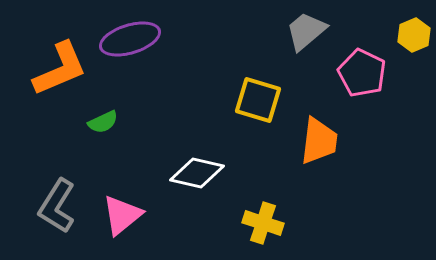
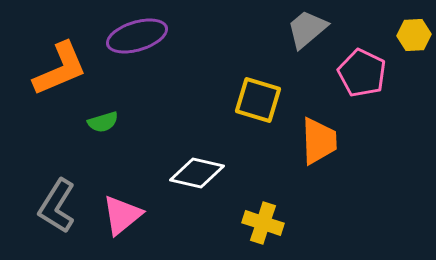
gray trapezoid: moved 1 px right, 2 px up
yellow hexagon: rotated 20 degrees clockwise
purple ellipse: moved 7 px right, 3 px up
green semicircle: rotated 8 degrees clockwise
orange trapezoid: rotated 9 degrees counterclockwise
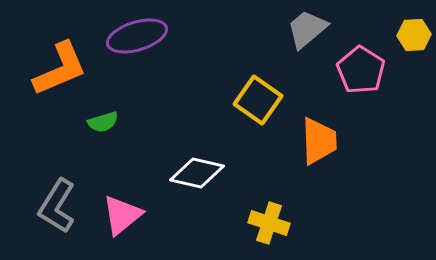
pink pentagon: moved 1 px left, 3 px up; rotated 6 degrees clockwise
yellow square: rotated 18 degrees clockwise
yellow cross: moved 6 px right
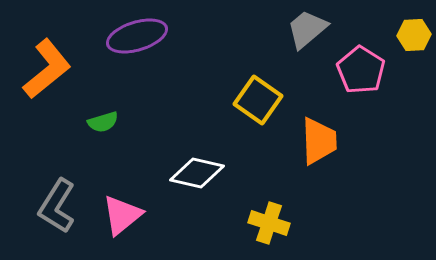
orange L-shape: moved 13 px left; rotated 16 degrees counterclockwise
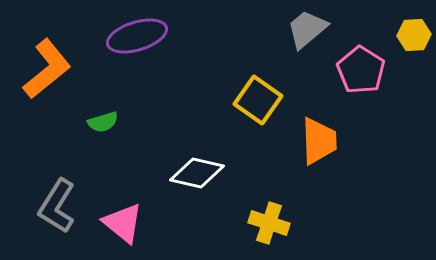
pink triangle: moved 1 px right, 8 px down; rotated 42 degrees counterclockwise
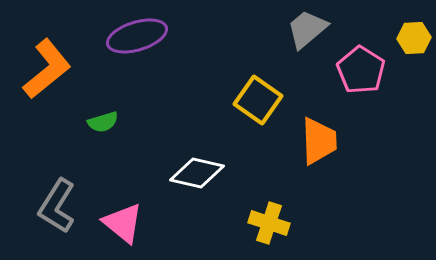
yellow hexagon: moved 3 px down
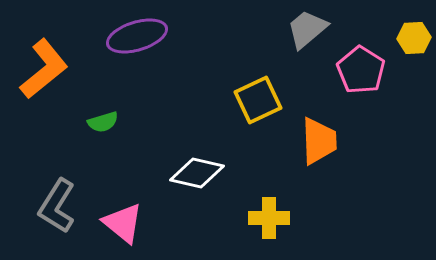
orange L-shape: moved 3 px left
yellow square: rotated 30 degrees clockwise
yellow cross: moved 5 px up; rotated 18 degrees counterclockwise
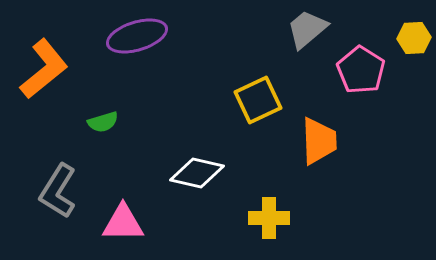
gray L-shape: moved 1 px right, 15 px up
pink triangle: rotated 39 degrees counterclockwise
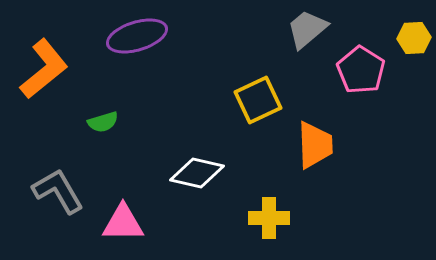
orange trapezoid: moved 4 px left, 4 px down
gray L-shape: rotated 118 degrees clockwise
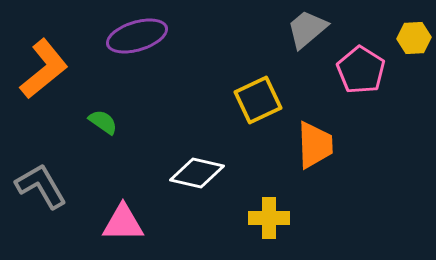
green semicircle: rotated 128 degrees counterclockwise
gray L-shape: moved 17 px left, 5 px up
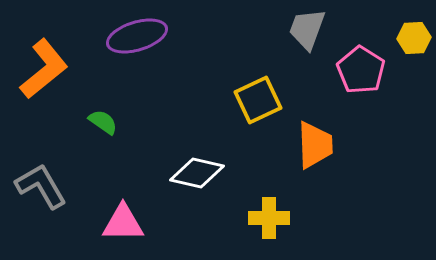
gray trapezoid: rotated 30 degrees counterclockwise
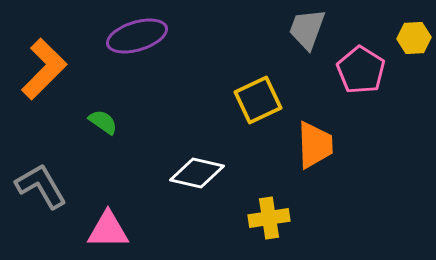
orange L-shape: rotated 6 degrees counterclockwise
yellow cross: rotated 9 degrees counterclockwise
pink triangle: moved 15 px left, 7 px down
